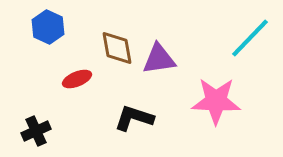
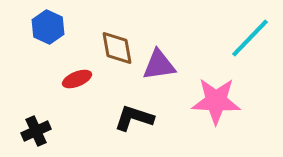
purple triangle: moved 6 px down
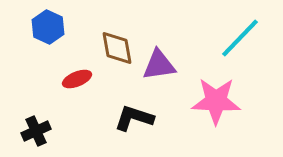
cyan line: moved 10 px left
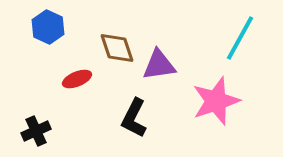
cyan line: rotated 15 degrees counterclockwise
brown diamond: rotated 9 degrees counterclockwise
pink star: rotated 21 degrees counterclockwise
black L-shape: rotated 81 degrees counterclockwise
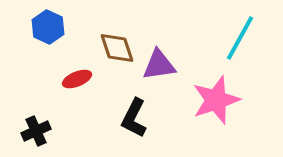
pink star: moved 1 px up
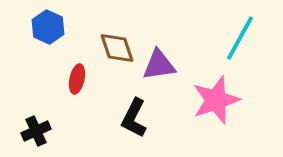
red ellipse: rotated 56 degrees counterclockwise
